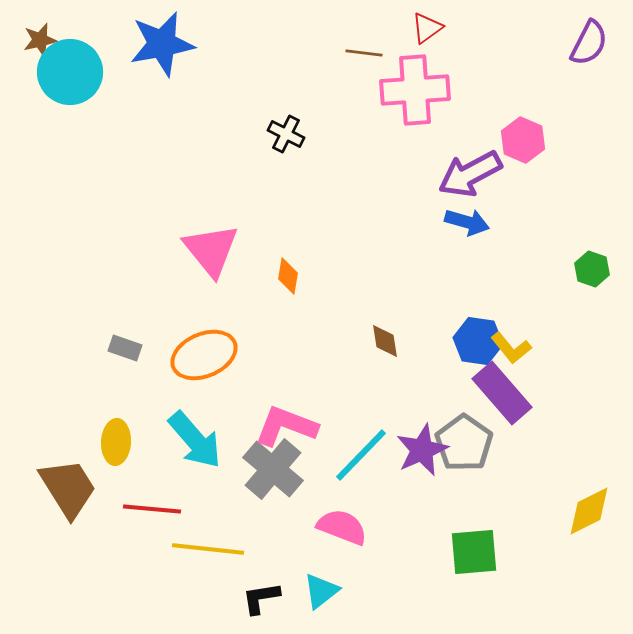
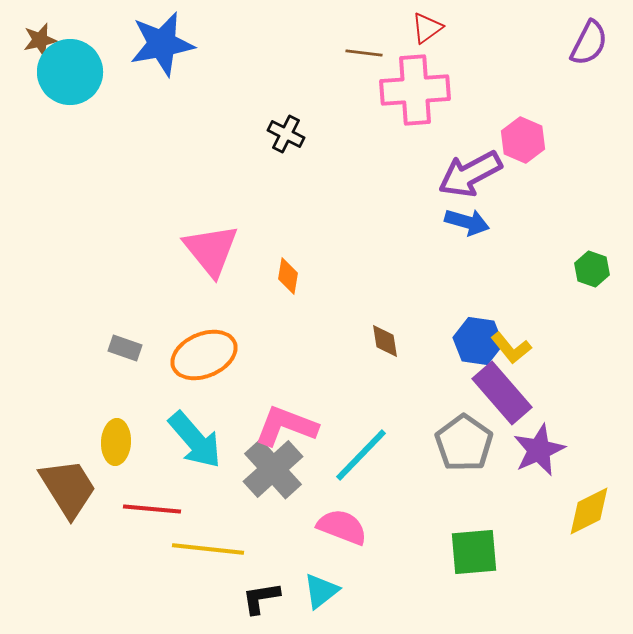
purple star: moved 117 px right
gray cross: rotated 8 degrees clockwise
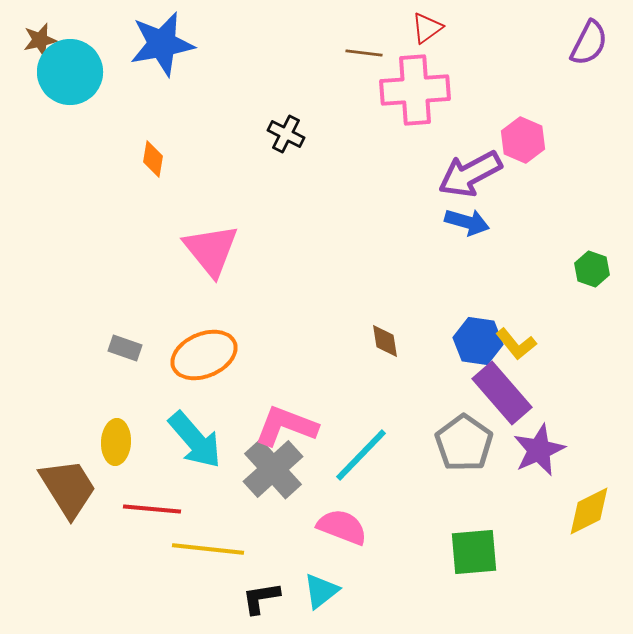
orange diamond: moved 135 px left, 117 px up
yellow L-shape: moved 5 px right, 4 px up
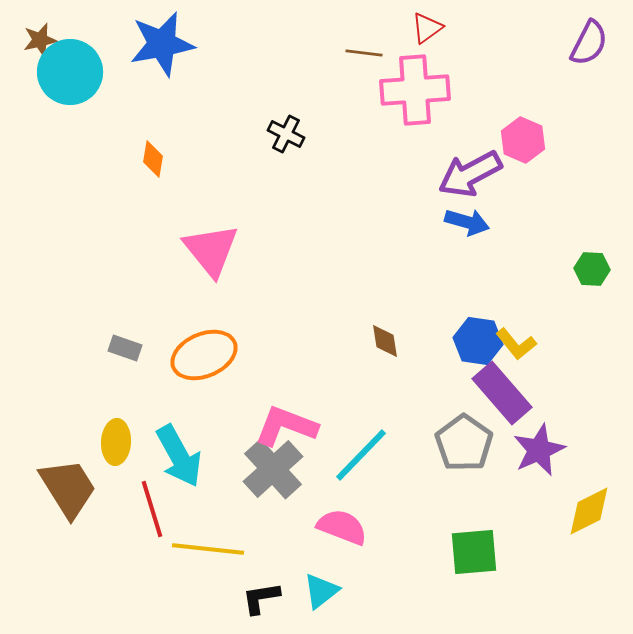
green hexagon: rotated 16 degrees counterclockwise
cyan arrow: moved 16 px left, 16 px down; rotated 12 degrees clockwise
red line: rotated 68 degrees clockwise
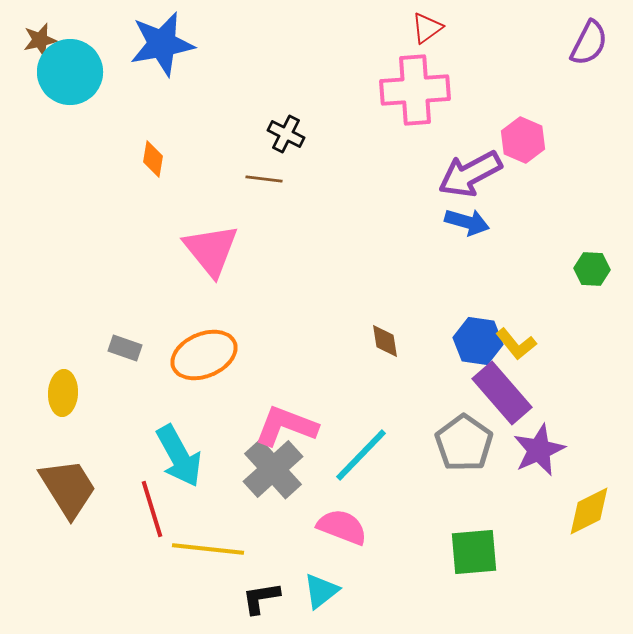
brown line: moved 100 px left, 126 px down
yellow ellipse: moved 53 px left, 49 px up
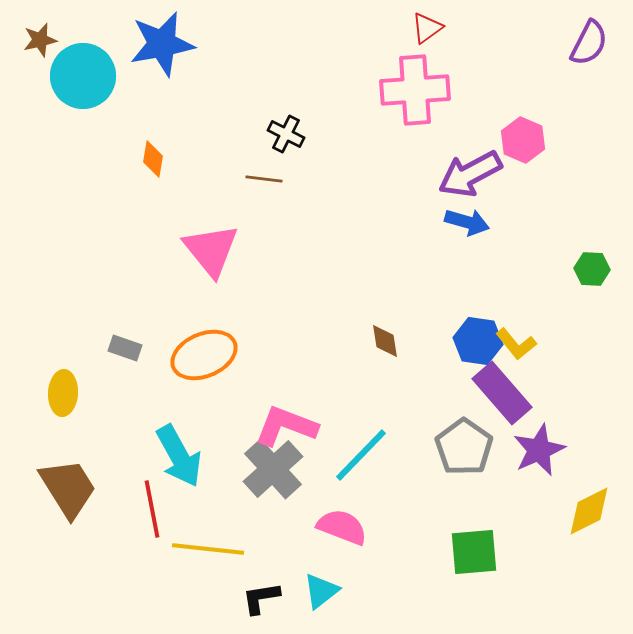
cyan circle: moved 13 px right, 4 px down
gray pentagon: moved 4 px down
red line: rotated 6 degrees clockwise
